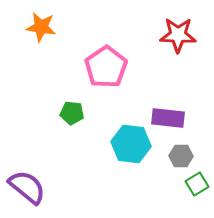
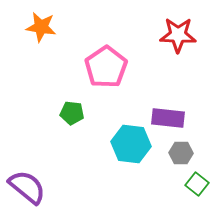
gray hexagon: moved 3 px up
green square: rotated 20 degrees counterclockwise
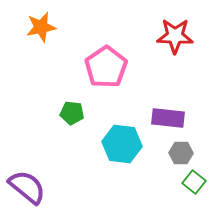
orange star: rotated 20 degrees counterclockwise
red star: moved 3 px left, 1 px down
cyan hexagon: moved 9 px left
green square: moved 3 px left, 2 px up
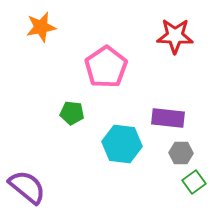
green square: rotated 15 degrees clockwise
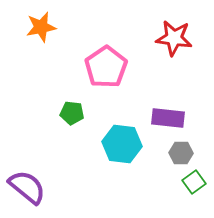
red star: moved 1 px left, 2 px down; rotated 6 degrees clockwise
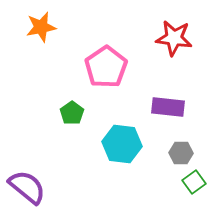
green pentagon: rotated 30 degrees clockwise
purple rectangle: moved 11 px up
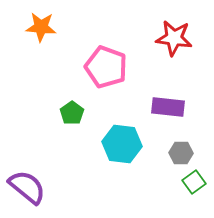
orange star: rotated 16 degrees clockwise
pink pentagon: rotated 18 degrees counterclockwise
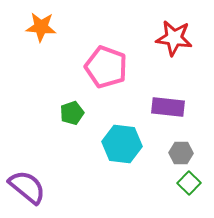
green pentagon: rotated 15 degrees clockwise
green square: moved 5 px left, 1 px down; rotated 10 degrees counterclockwise
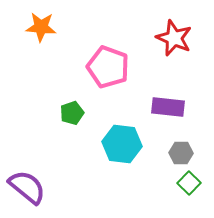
red star: rotated 15 degrees clockwise
pink pentagon: moved 2 px right
